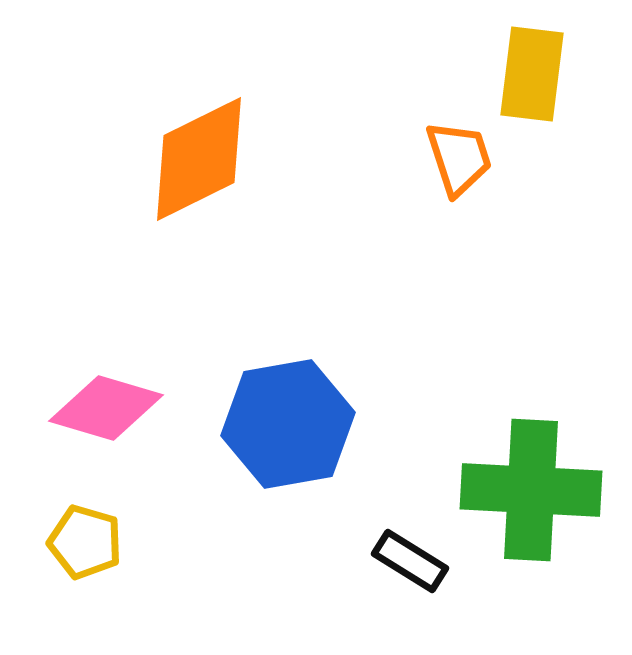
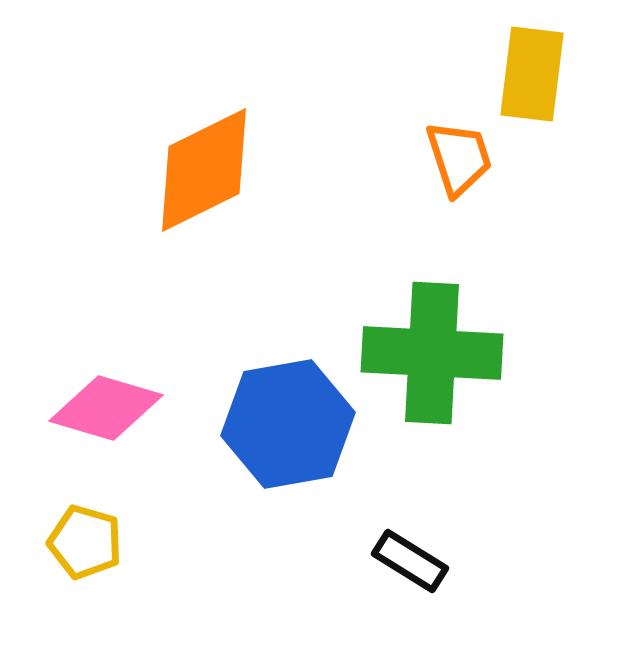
orange diamond: moved 5 px right, 11 px down
green cross: moved 99 px left, 137 px up
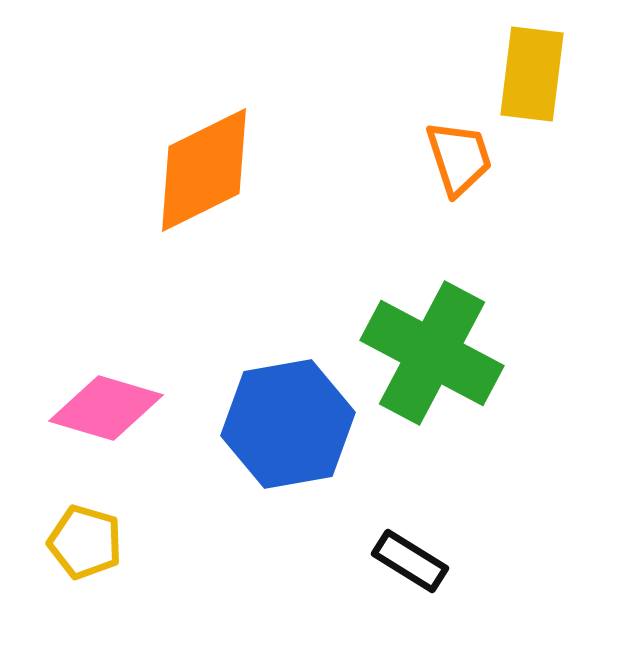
green cross: rotated 25 degrees clockwise
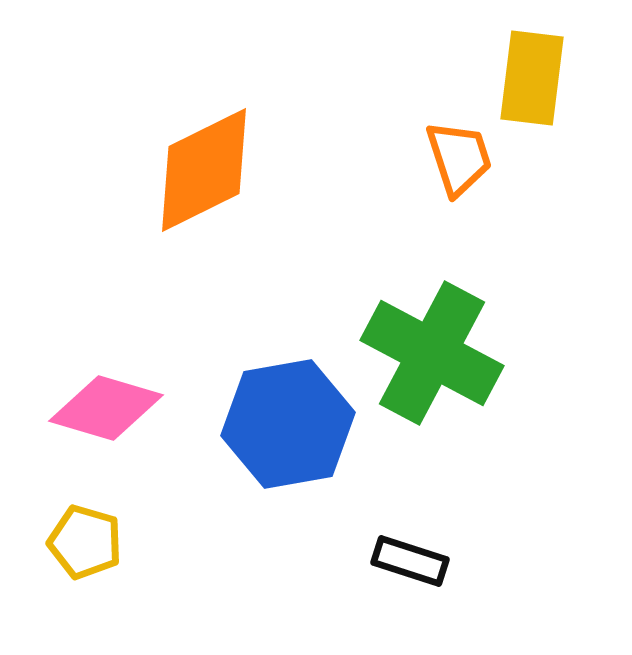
yellow rectangle: moved 4 px down
black rectangle: rotated 14 degrees counterclockwise
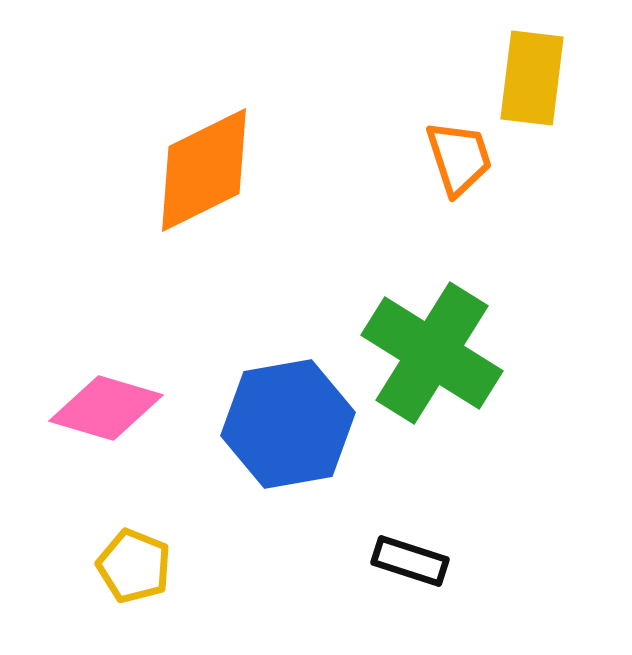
green cross: rotated 4 degrees clockwise
yellow pentagon: moved 49 px right, 24 px down; rotated 6 degrees clockwise
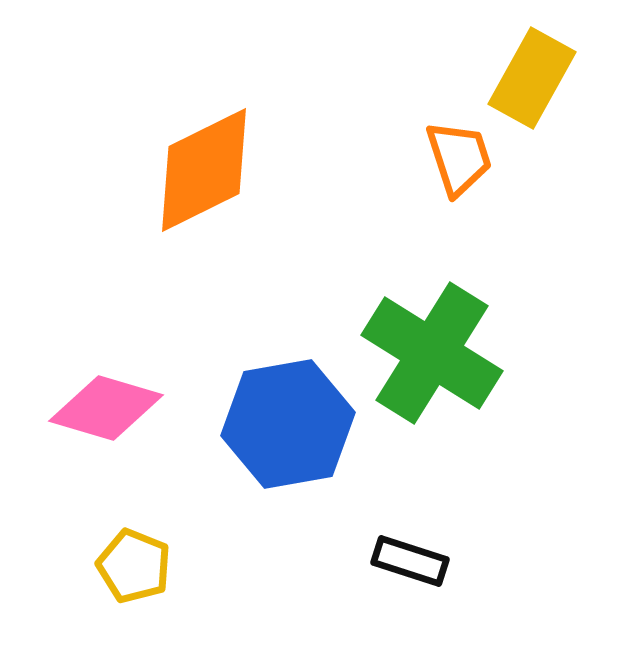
yellow rectangle: rotated 22 degrees clockwise
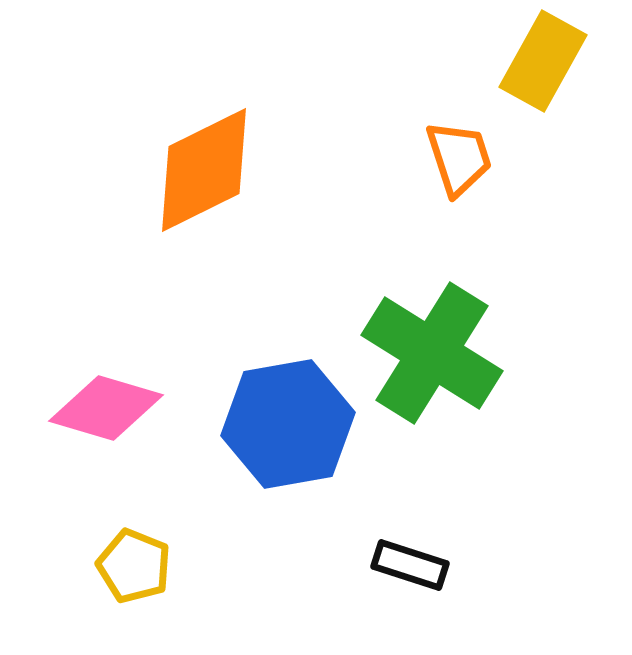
yellow rectangle: moved 11 px right, 17 px up
black rectangle: moved 4 px down
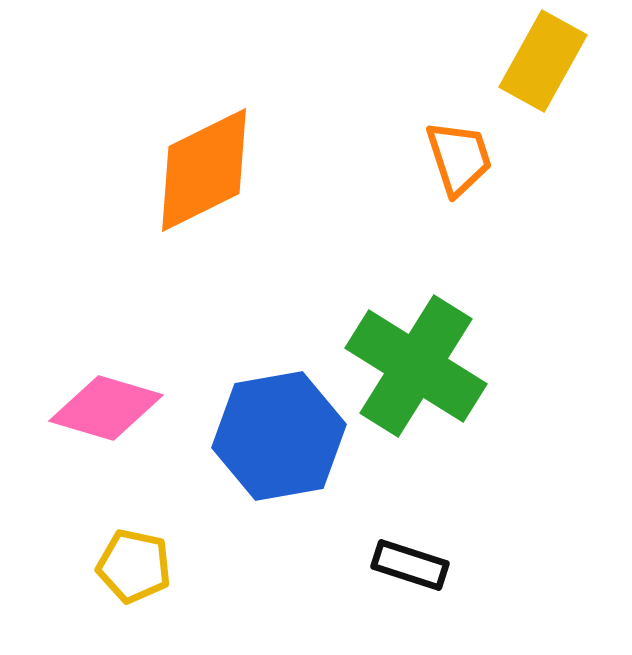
green cross: moved 16 px left, 13 px down
blue hexagon: moved 9 px left, 12 px down
yellow pentagon: rotated 10 degrees counterclockwise
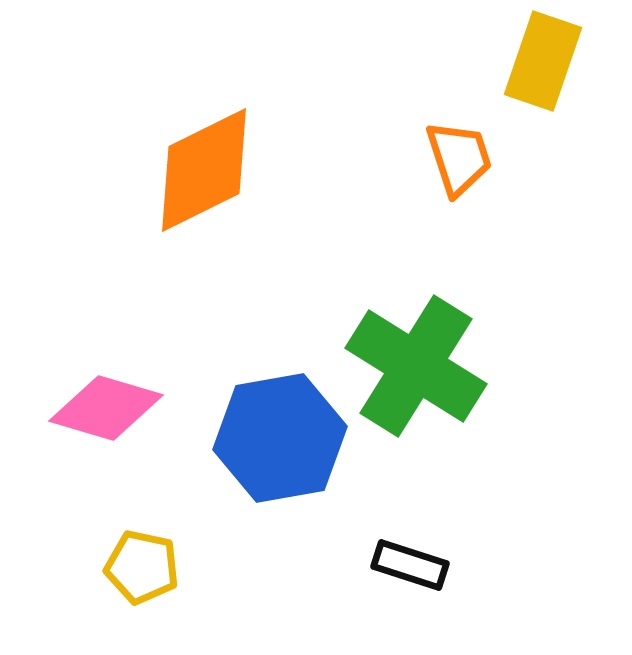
yellow rectangle: rotated 10 degrees counterclockwise
blue hexagon: moved 1 px right, 2 px down
yellow pentagon: moved 8 px right, 1 px down
